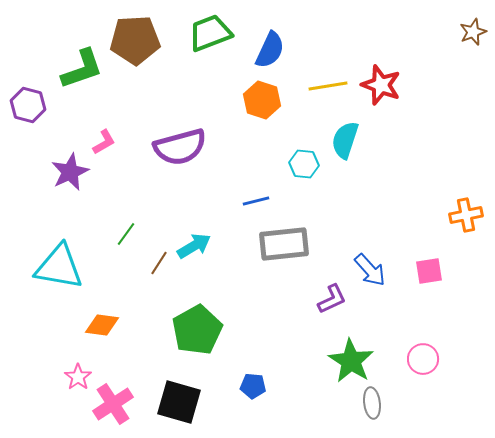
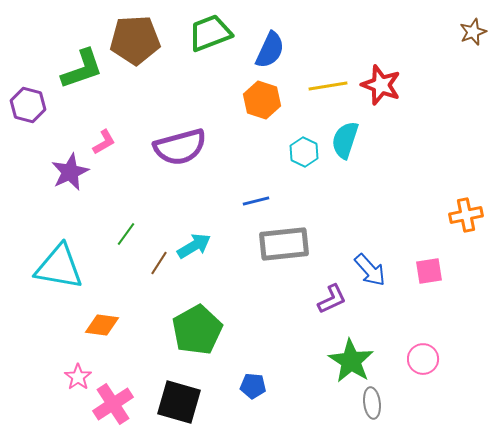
cyan hexagon: moved 12 px up; rotated 20 degrees clockwise
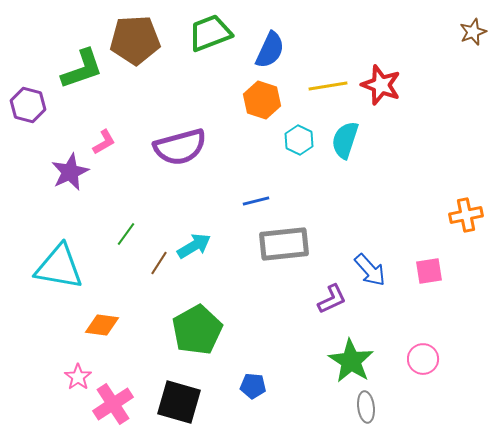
cyan hexagon: moved 5 px left, 12 px up
gray ellipse: moved 6 px left, 4 px down
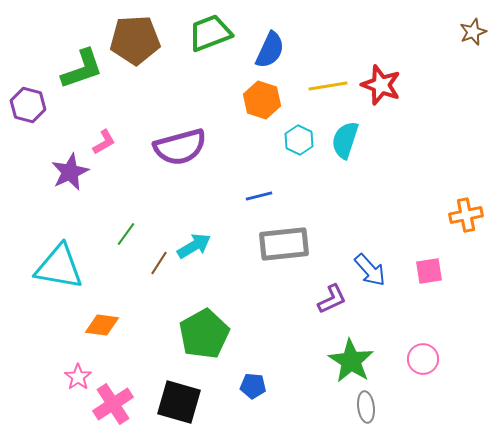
blue line: moved 3 px right, 5 px up
green pentagon: moved 7 px right, 4 px down
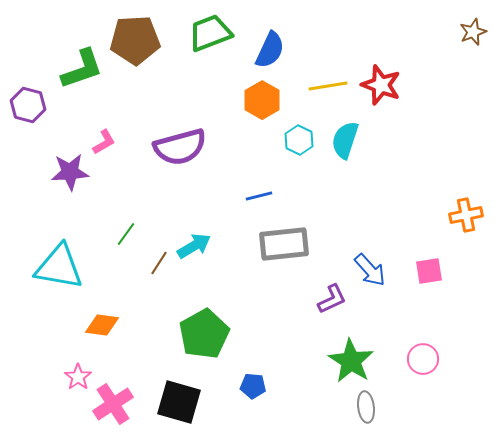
orange hexagon: rotated 12 degrees clockwise
purple star: rotated 21 degrees clockwise
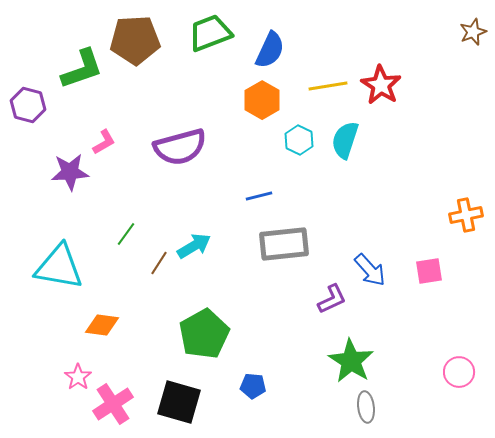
red star: rotated 12 degrees clockwise
pink circle: moved 36 px right, 13 px down
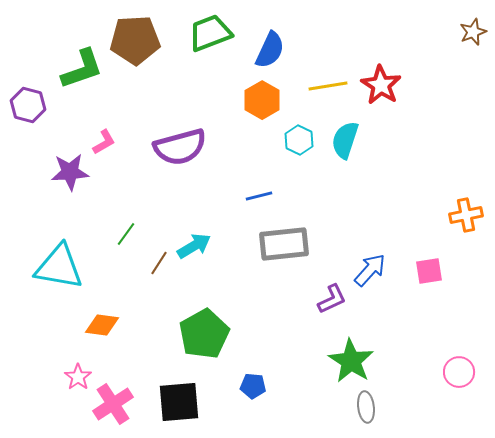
blue arrow: rotated 96 degrees counterclockwise
black square: rotated 21 degrees counterclockwise
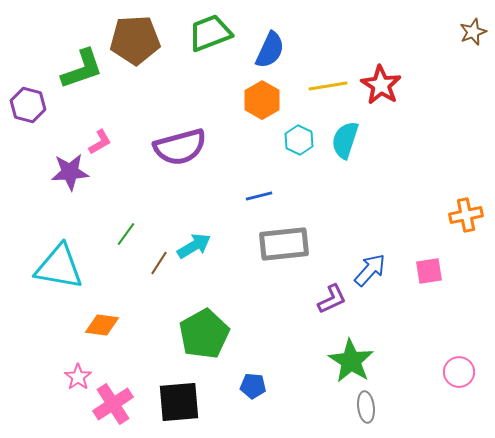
pink L-shape: moved 4 px left
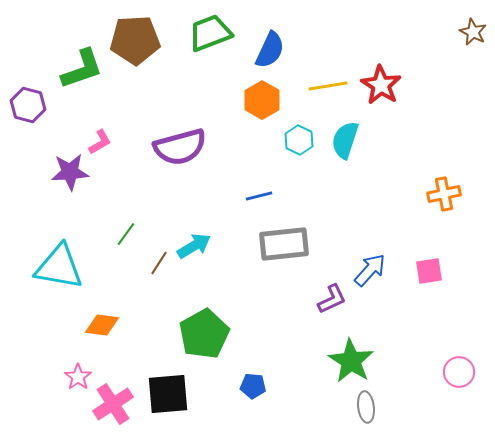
brown star: rotated 24 degrees counterclockwise
orange cross: moved 22 px left, 21 px up
black square: moved 11 px left, 8 px up
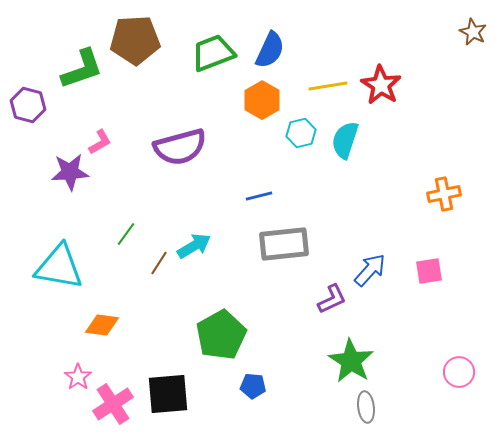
green trapezoid: moved 3 px right, 20 px down
cyan hexagon: moved 2 px right, 7 px up; rotated 20 degrees clockwise
green pentagon: moved 17 px right, 1 px down
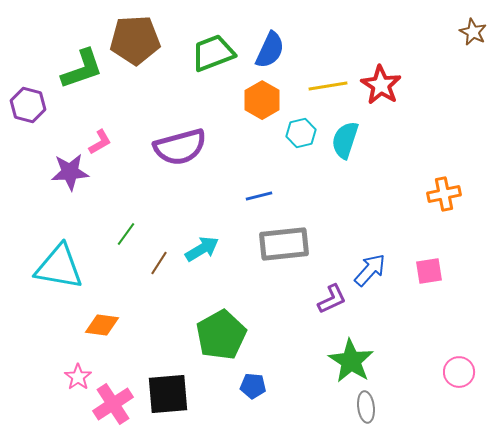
cyan arrow: moved 8 px right, 3 px down
